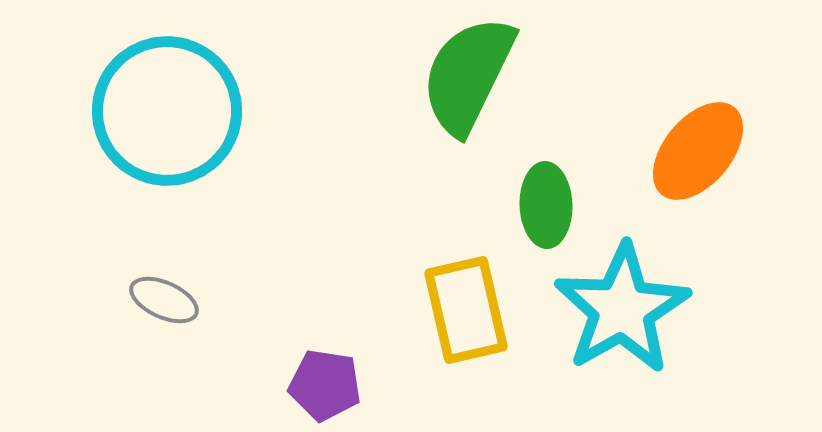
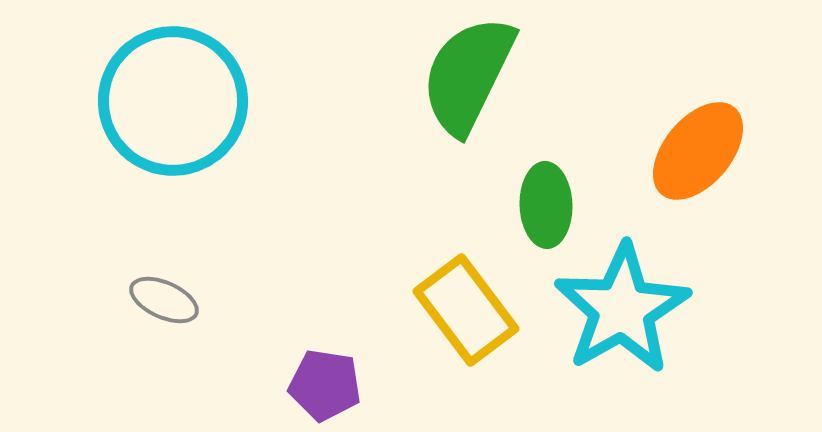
cyan circle: moved 6 px right, 10 px up
yellow rectangle: rotated 24 degrees counterclockwise
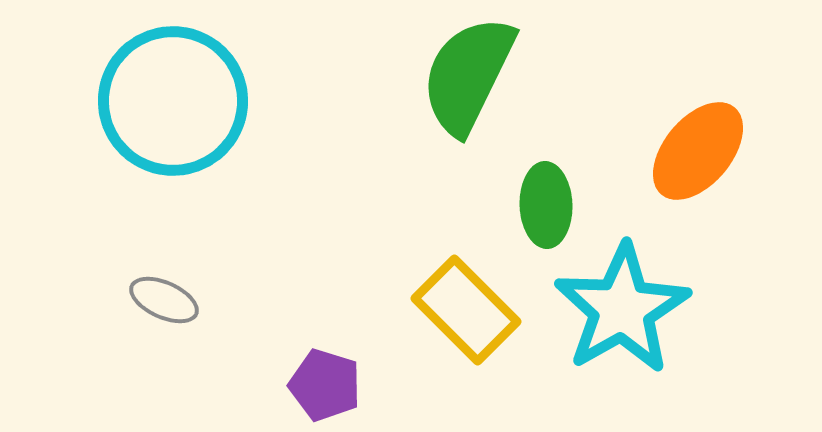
yellow rectangle: rotated 8 degrees counterclockwise
purple pentagon: rotated 8 degrees clockwise
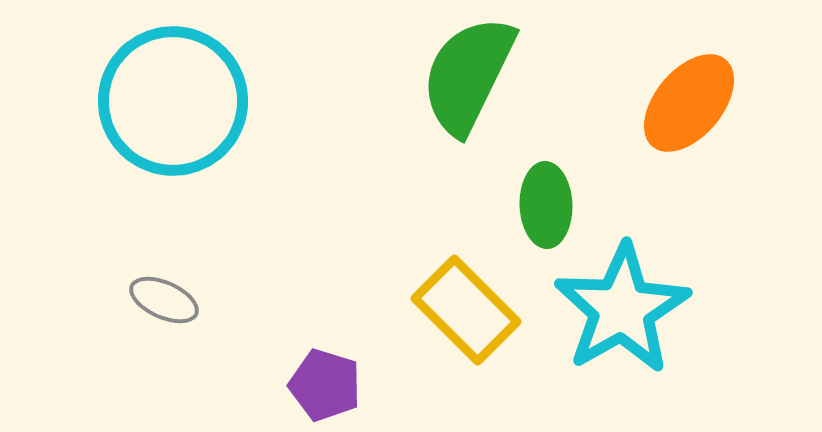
orange ellipse: moved 9 px left, 48 px up
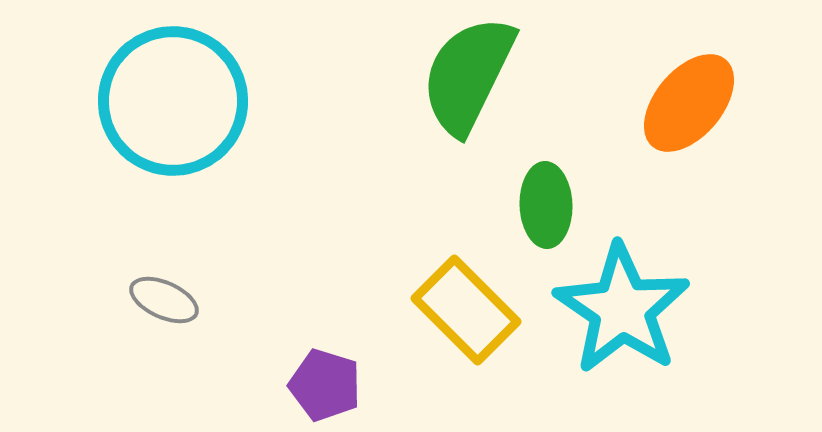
cyan star: rotated 8 degrees counterclockwise
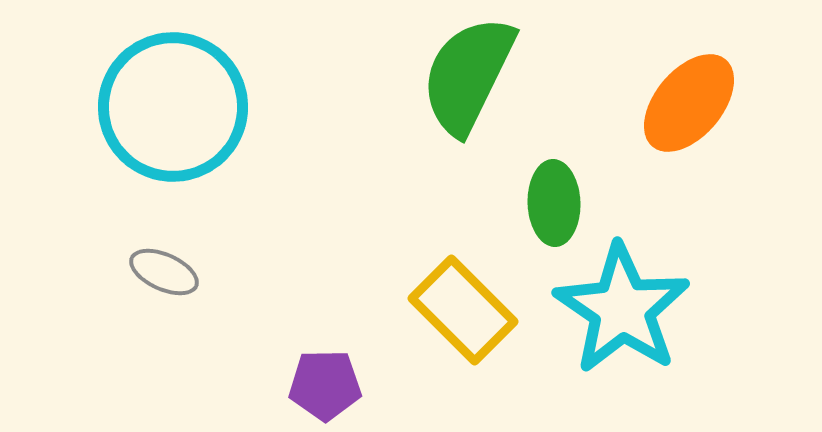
cyan circle: moved 6 px down
green ellipse: moved 8 px right, 2 px up
gray ellipse: moved 28 px up
yellow rectangle: moved 3 px left
purple pentagon: rotated 18 degrees counterclockwise
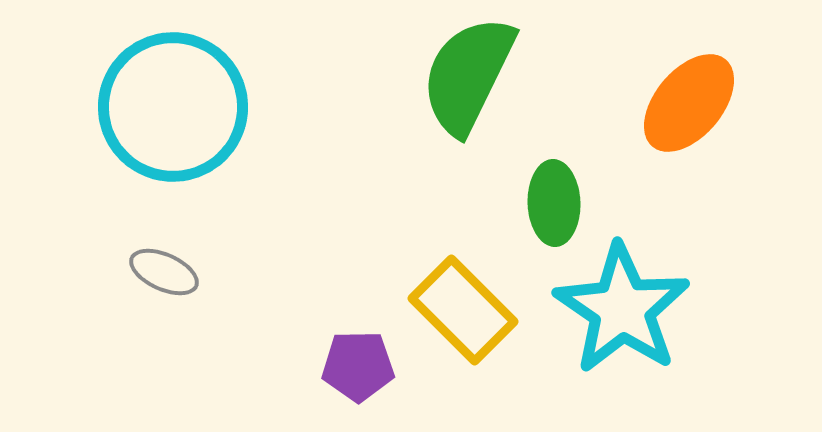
purple pentagon: moved 33 px right, 19 px up
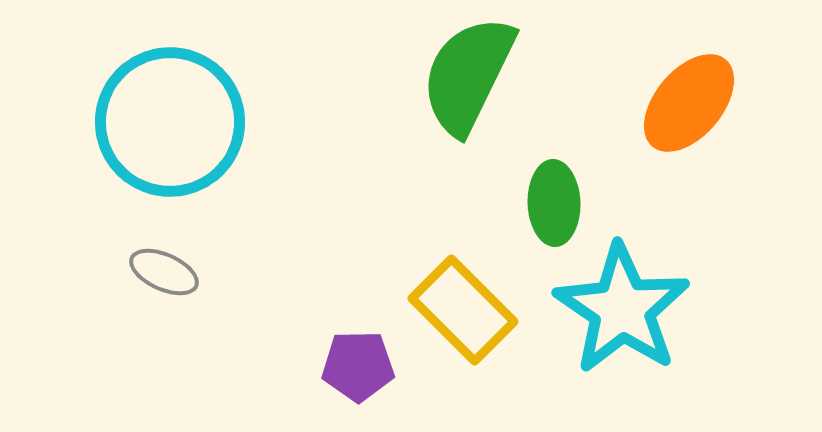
cyan circle: moved 3 px left, 15 px down
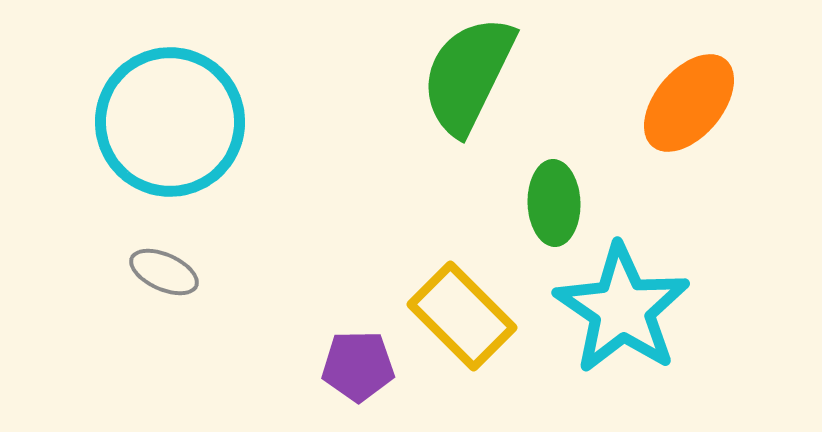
yellow rectangle: moved 1 px left, 6 px down
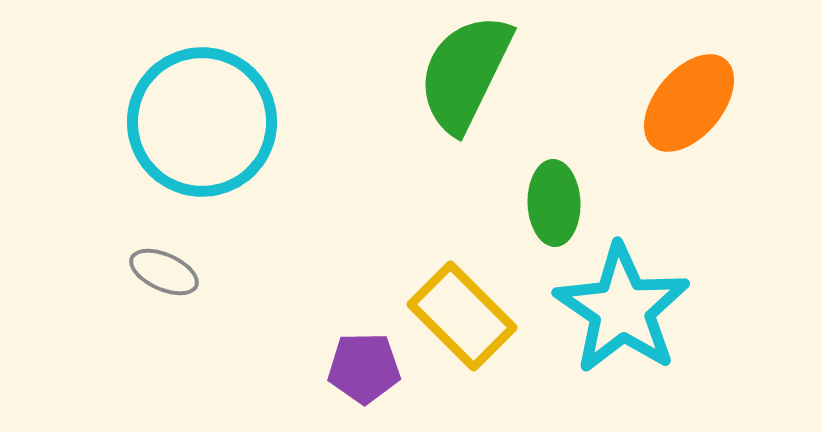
green semicircle: moved 3 px left, 2 px up
cyan circle: moved 32 px right
purple pentagon: moved 6 px right, 2 px down
